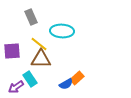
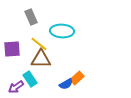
purple square: moved 2 px up
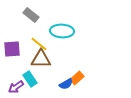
gray rectangle: moved 2 px up; rotated 28 degrees counterclockwise
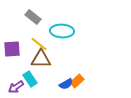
gray rectangle: moved 2 px right, 2 px down
orange rectangle: moved 3 px down
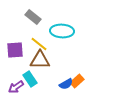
purple square: moved 3 px right, 1 px down
brown triangle: moved 1 px left, 1 px down
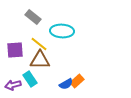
purple arrow: moved 3 px left, 2 px up; rotated 21 degrees clockwise
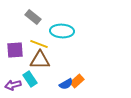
yellow line: rotated 18 degrees counterclockwise
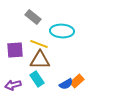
cyan rectangle: moved 7 px right
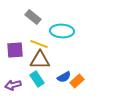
blue semicircle: moved 2 px left, 7 px up
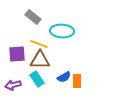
purple square: moved 2 px right, 4 px down
orange rectangle: rotated 48 degrees counterclockwise
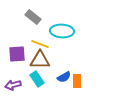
yellow line: moved 1 px right
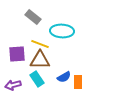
orange rectangle: moved 1 px right, 1 px down
